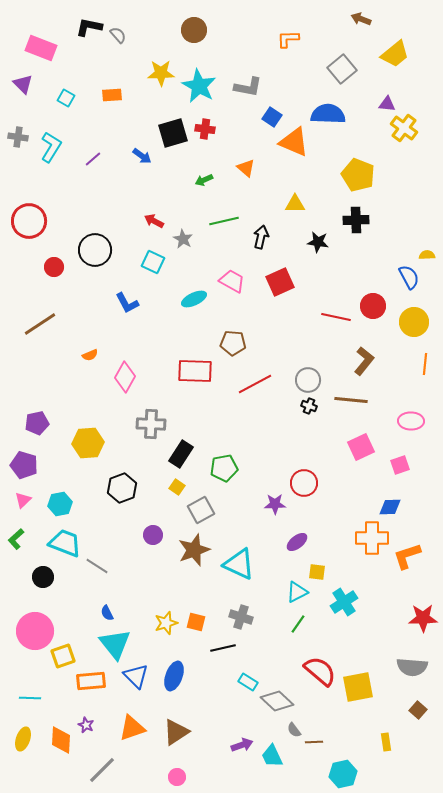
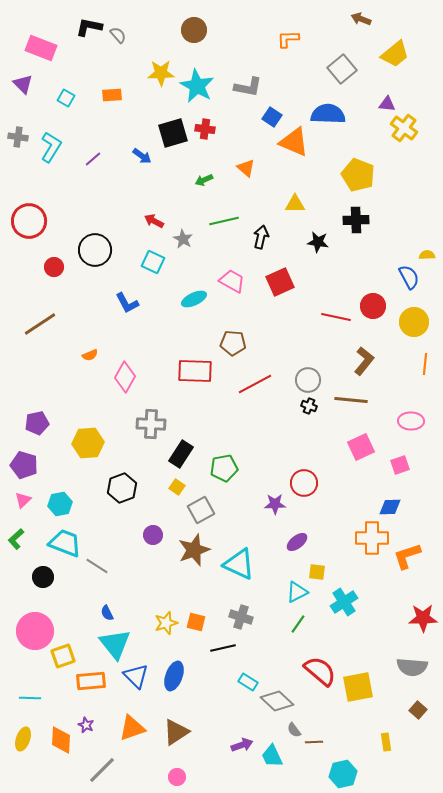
cyan star at (199, 86): moved 2 px left
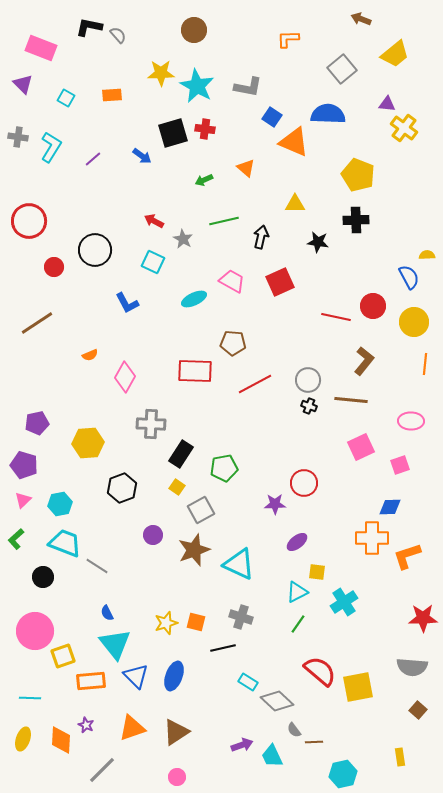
brown line at (40, 324): moved 3 px left, 1 px up
yellow rectangle at (386, 742): moved 14 px right, 15 px down
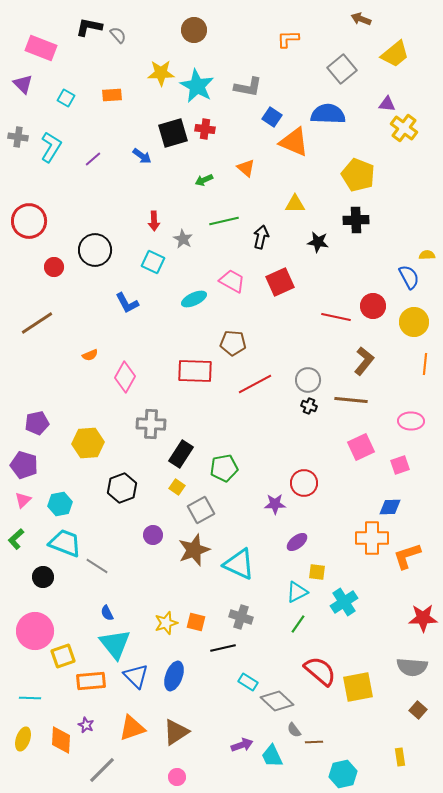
red arrow at (154, 221): rotated 120 degrees counterclockwise
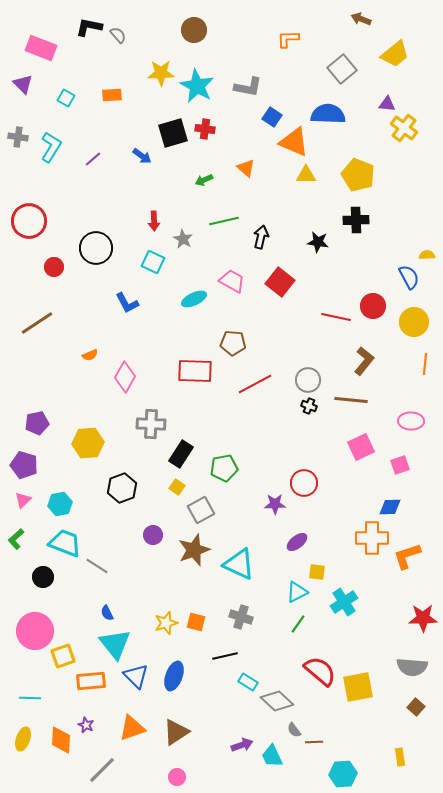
yellow triangle at (295, 204): moved 11 px right, 29 px up
black circle at (95, 250): moved 1 px right, 2 px up
red square at (280, 282): rotated 28 degrees counterclockwise
black line at (223, 648): moved 2 px right, 8 px down
brown square at (418, 710): moved 2 px left, 3 px up
cyan hexagon at (343, 774): rotated 8 degrees clockwise
